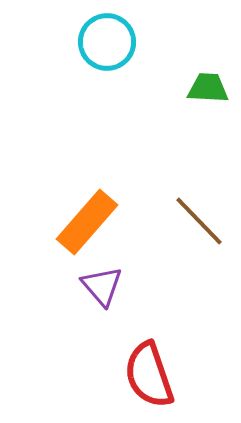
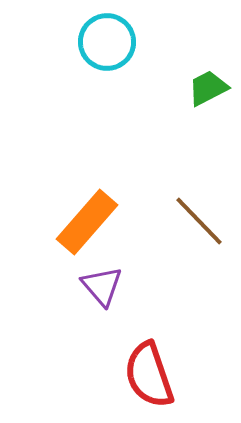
green trapezoid: rotated 30 degrees counterclockwise
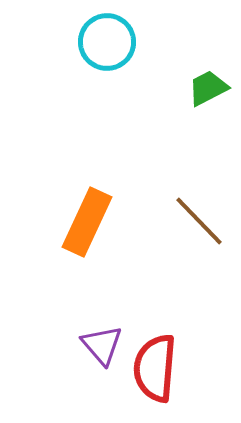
orange rectangle: rotated 16 degrees counterclockwise
purple triangle: moved 59 px down
red semicircle: moved 6 px right, 7 px up; rotated 24 degrees clockwise
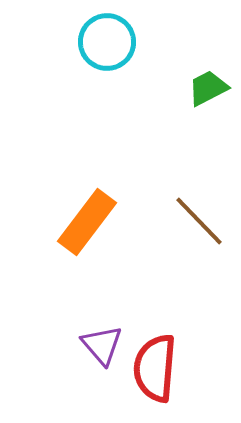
orange rectangle: rotated 12 degrees clockwise
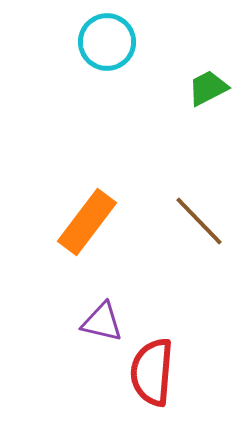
purple triangle: moved 23 px up; rotated 36 degrees counterclockwise
red semicircle: moved 3 px left, 4 px down
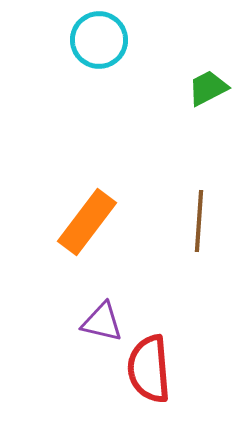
cyan circle: moved 8 px left, 2 px up
brown line: rotated 48 degrees clockwise
red semicircle: moved 3 px left, 3 px up; rotated 10 degrees counterclockwise
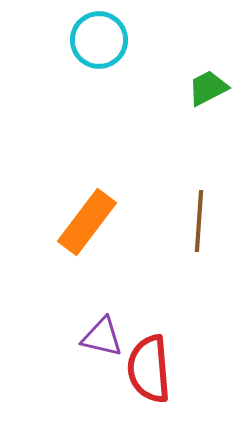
purple triangle: moved 15 px down
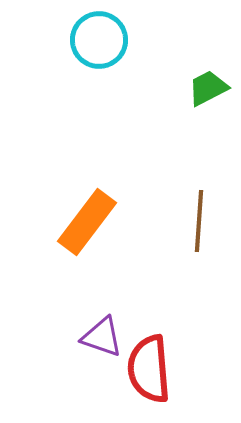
purple triangle: rotated 6 degrees clockwise
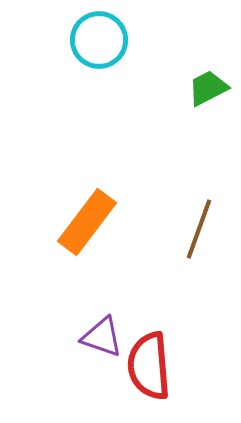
brown line: moved 8 px down; rotated 16 degrees clockwise
red semicircle: moved 3 px up
